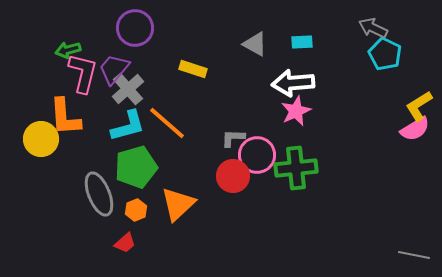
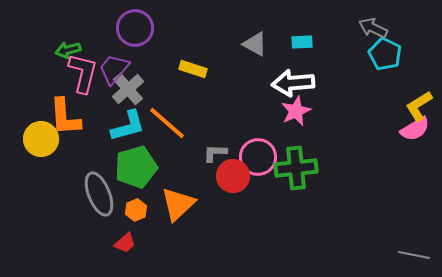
gray L-shape: moved 18 px left, 15 px down
pink circle: moved 1 px right, 2 px down
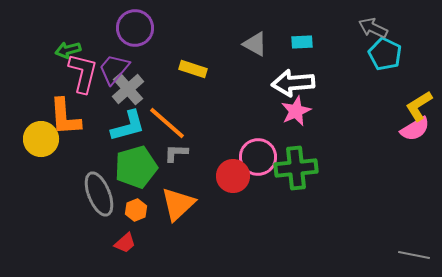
gray L-shape: moved 39 px left
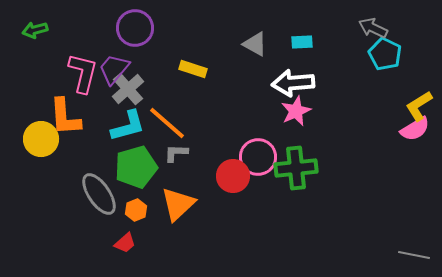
green arrow: moved 33 px left, 20 px up
gray ellipse: rotated 12 degrees counterclockwise
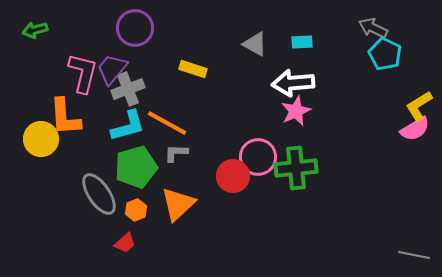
purple trapezoid: moved 2 px left
gray cross: rotated 20 degrees clockwise
orange line: rotated 12 degrees counterclockwise
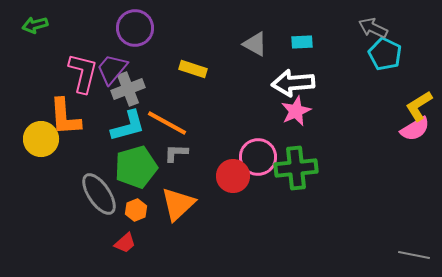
green arrow: moved 5 px up
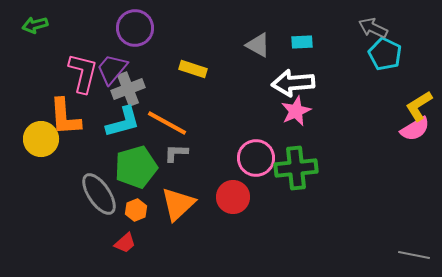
gray triangle: moved 3 px right, 1 px down
cyan L-shape: moved 5 px left, 4 px up
pink circle: moved 2 px left, 1 px down
red circle: moved 21 px down
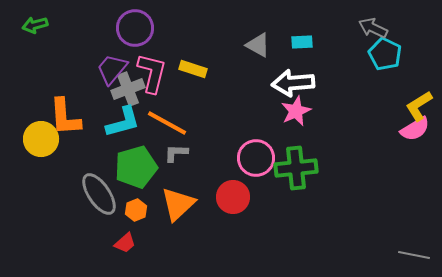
pink L-shape: moved 69 px right
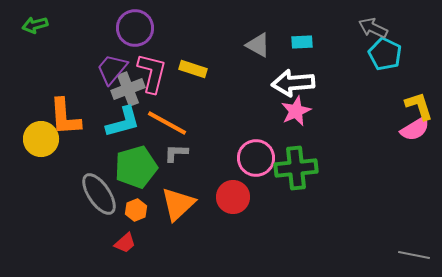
yellow L-shape: rotated 104 degrees clockwise
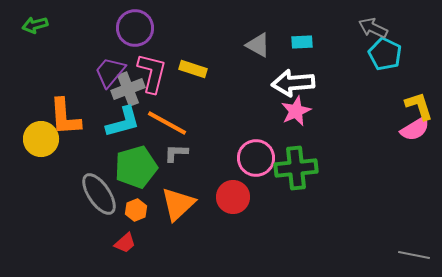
purple trapezoid: moved 2 px left, 3 px down
